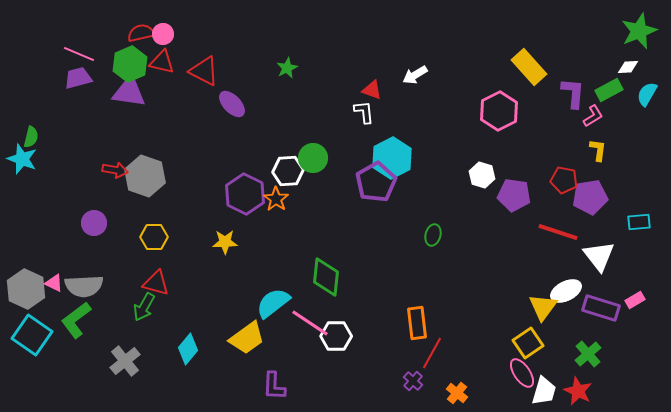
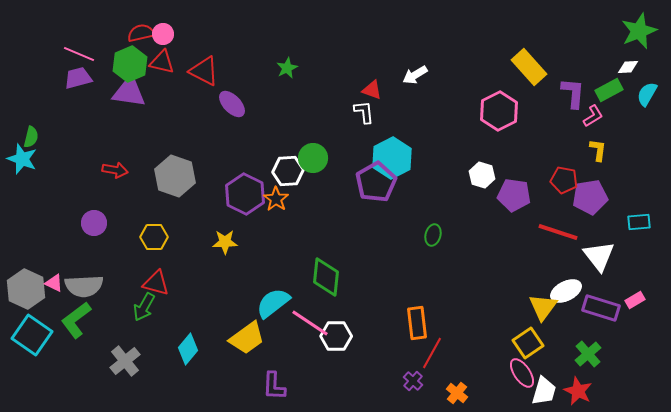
gray hexagon at (145, 176): moved 30 px right
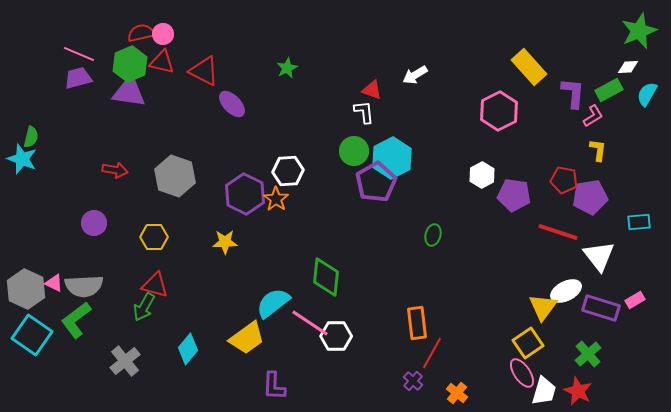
green circle at (313, 158): moved 41 px right, 7 px up
white hexagon at (482, 175): rotated 15 degrees clockwise
red triangle at (156, 283): moved 1 px left, 2 px down
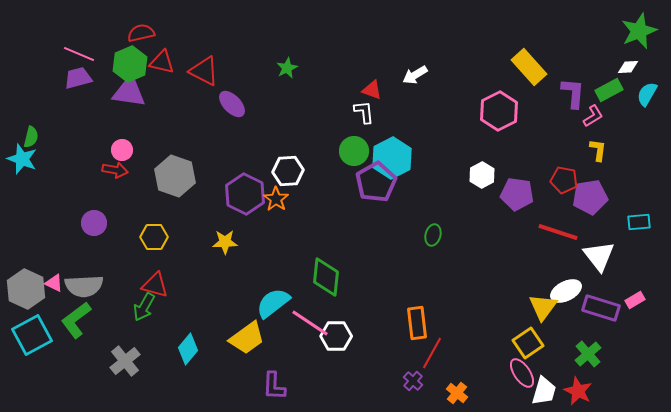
pink circle at (163, 34): moved 41 px left, 116 px down
purple pentagon at (514, 195): moved 3 px right, 1 px up
cyan square at (32, 335): rotated 27 degrees clockwise
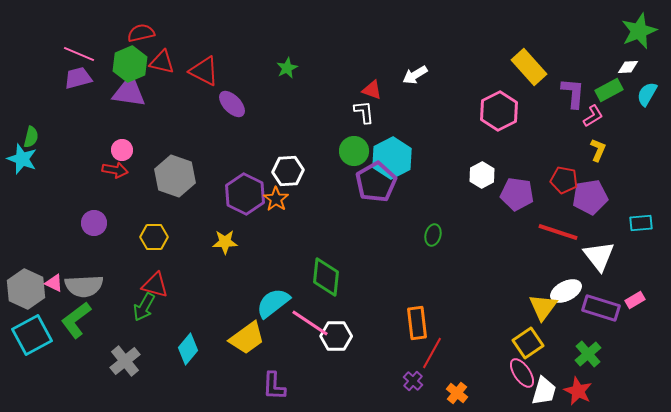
yellow L-shape at (598, 150): rotated 15 degrees clockwise
cyan rectangle at (639, 222): moved 2 px right, 1 px down
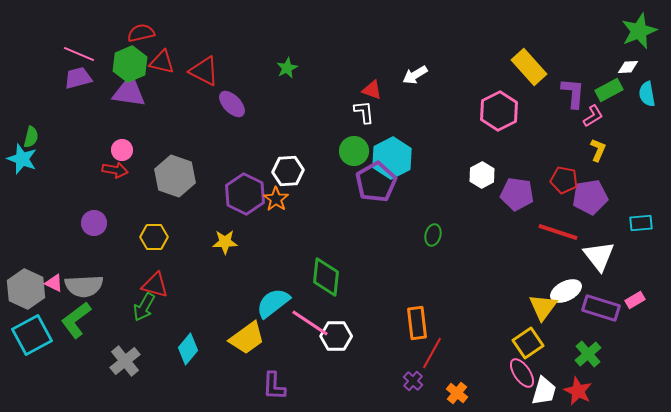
cyan semicircle at (647, 94): rotated 40 degrees counterclockwise
